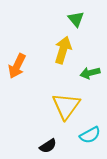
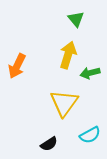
yellow arrow: moved 5 px right, 5 px down
yellow triangle: moved 2 px left, 3 px up
black semicircle: moved 1 px right, 2 px up
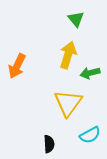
yellow triangle: moved 4 px right
black semicircle: rotated 60 degrees counterclockwise
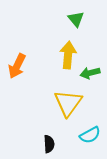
yellow arrow: rotated 12 degrees counterclockwise
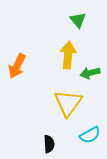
green triangle: moved 2 px right, 1 px down
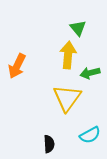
green triangle: moved 8 px down
yellow triangle: moved 1 px left, 5 px up
